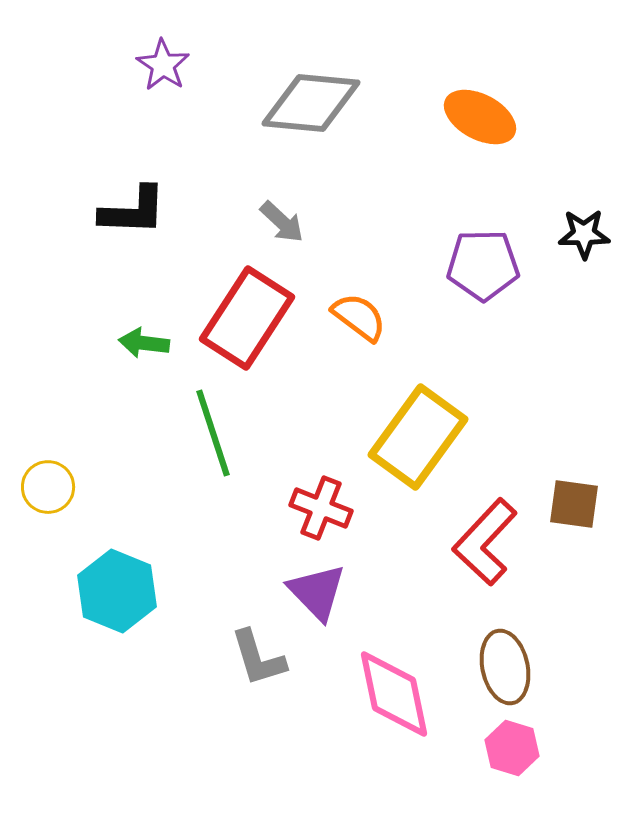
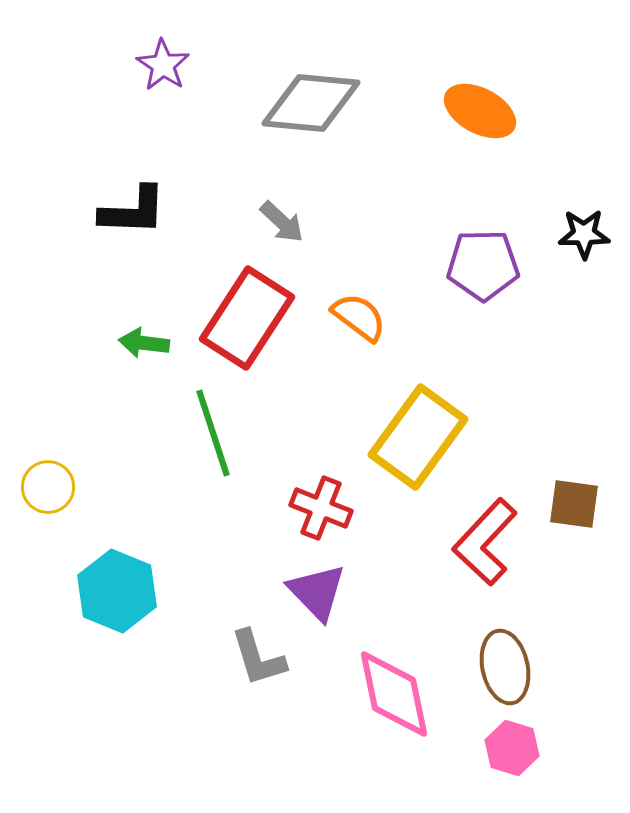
orange ellipse: moved 6 px up
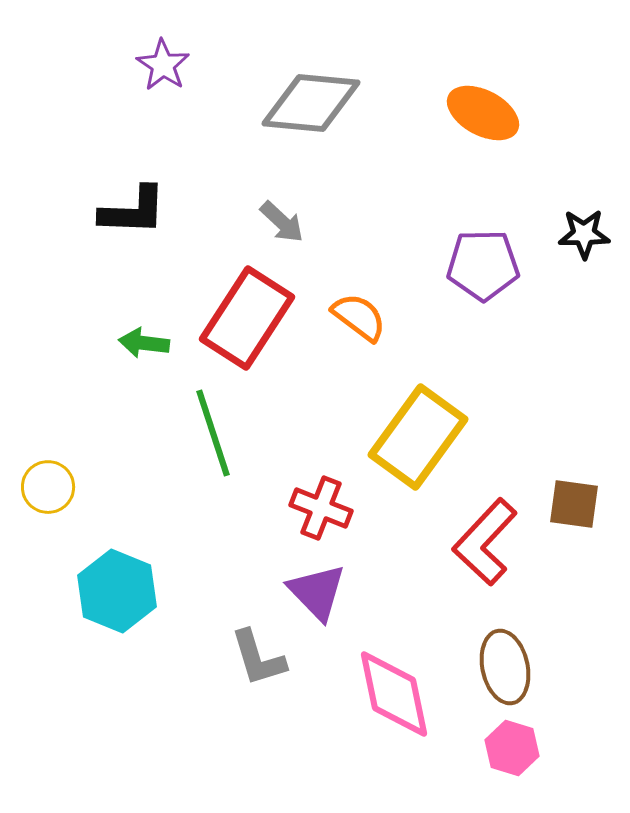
orange ellipse: moved 3 px right, 2 px down
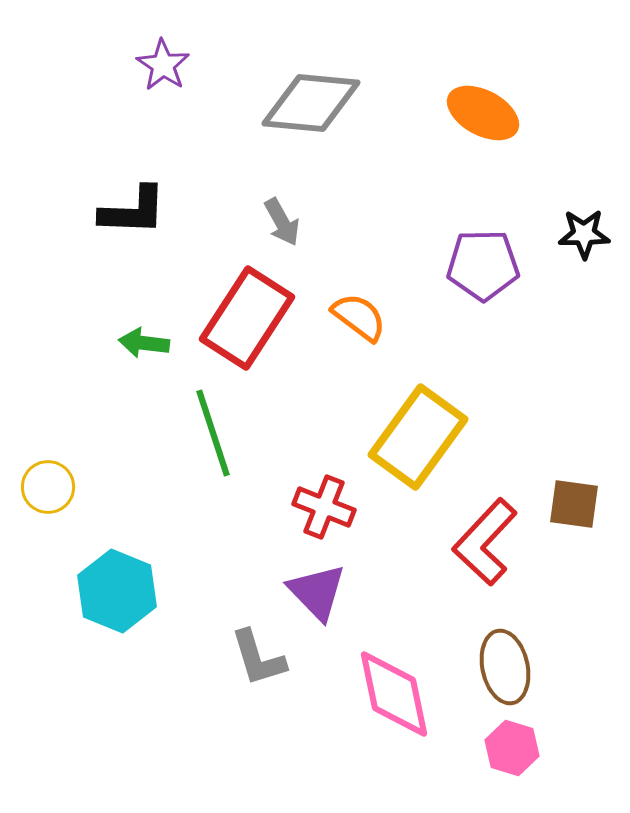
gray arrow: rotated 18 degrees clockwise
red cross: moved 3 px right, 1 px up
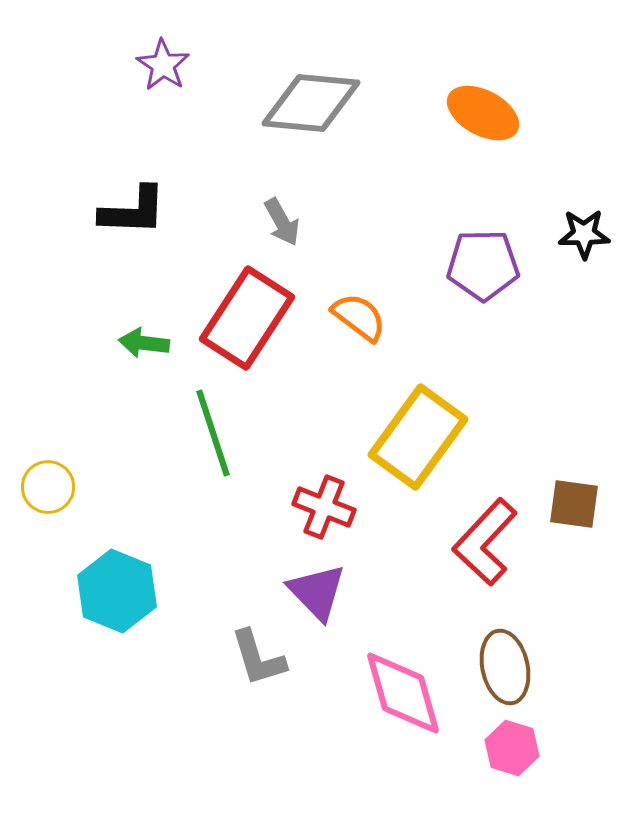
pink diamond: moved 9 px right, 1 px up; rotated 4 degrees counterclockwise
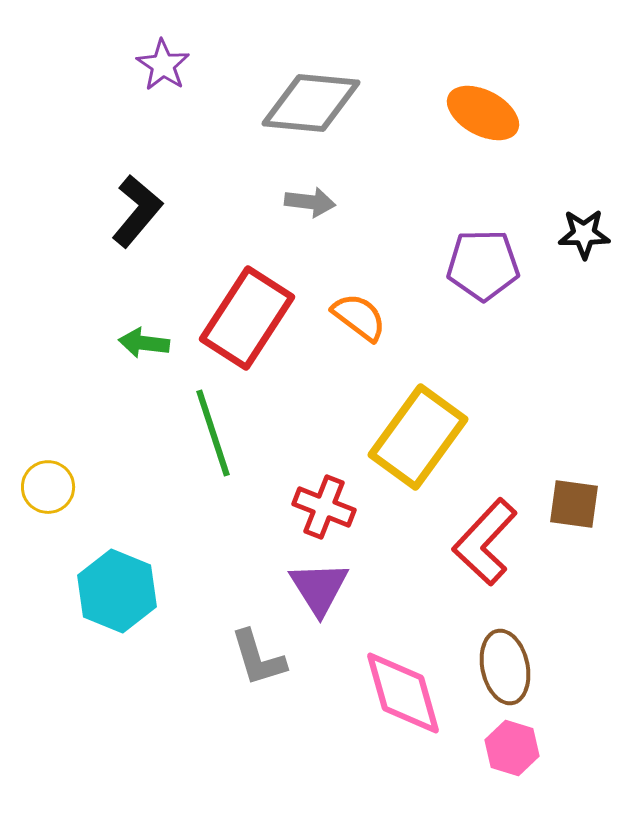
black L-shape: moved 4 px right; rotated 52 degrees counterclockwise
gray arrow: moved 28 px right, 20 px up; rotated 54 degrees counterclockwise
purple triangle: moved 2 px right, 4 px up; rotated 12 degrees clockwise
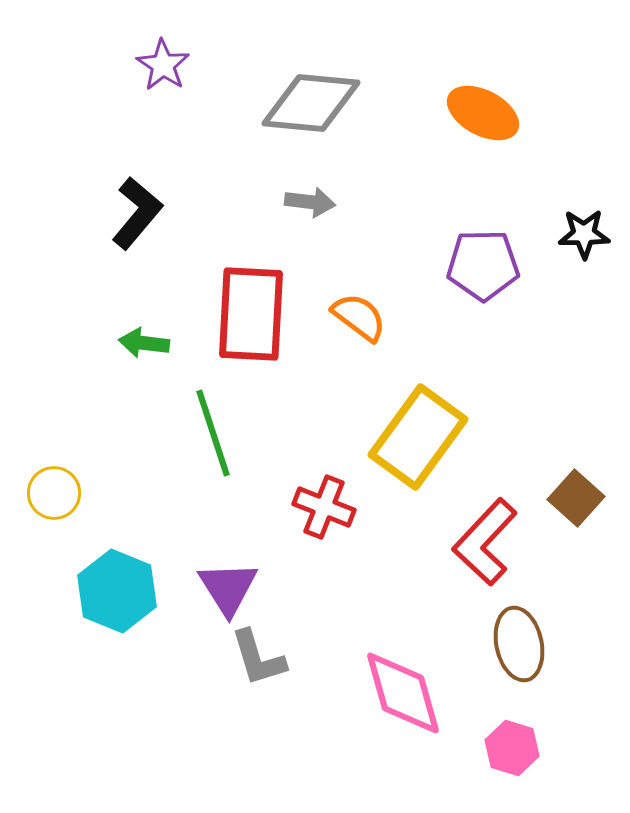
black L-shape: moved 2 px down
red rectangle: moved 4 px right, 4 px up; rotated 30 degrees counterclockwise
yellow circle: moved 6 px right, 6 px down
brown square: moved 2 px right, 6 px up; rotated 34 degrees clockwise
purple triangle: moved 91 px left
brown ellipse: moved 14 px right, 23 px up
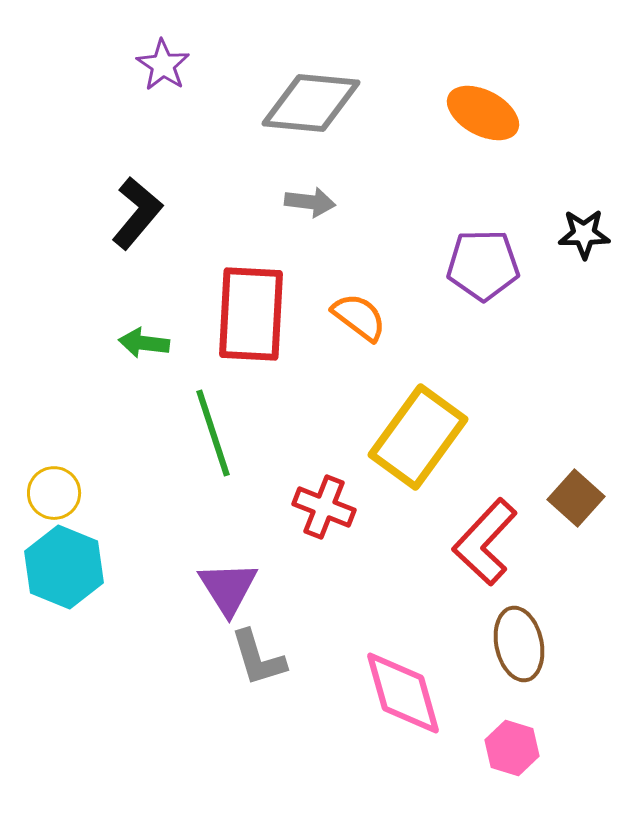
cyan hexagon: moved 53 px left, 24 px up
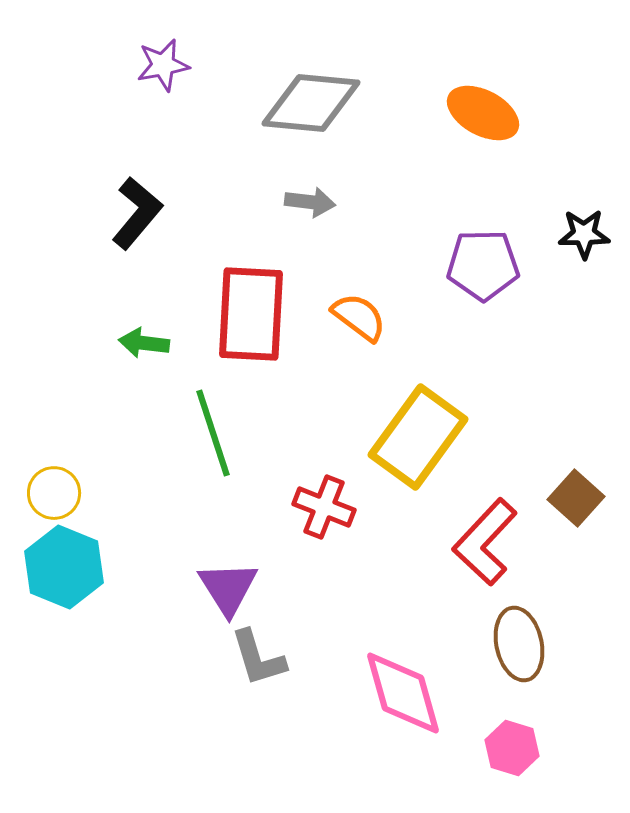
purple star: rotated 28 degrees clockwise
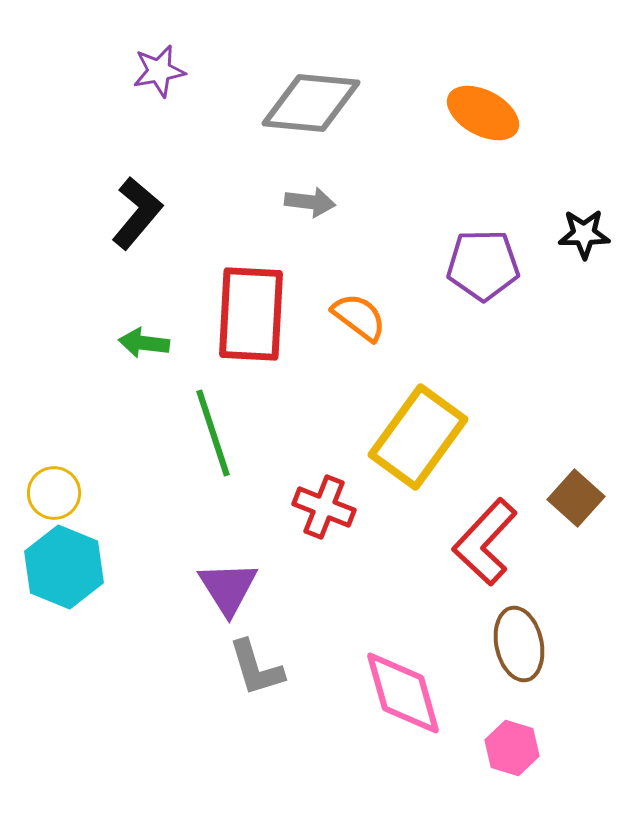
purple star: moved 4 px left, 6 px down
gray L-shape: moved 2 px left, 10 px down
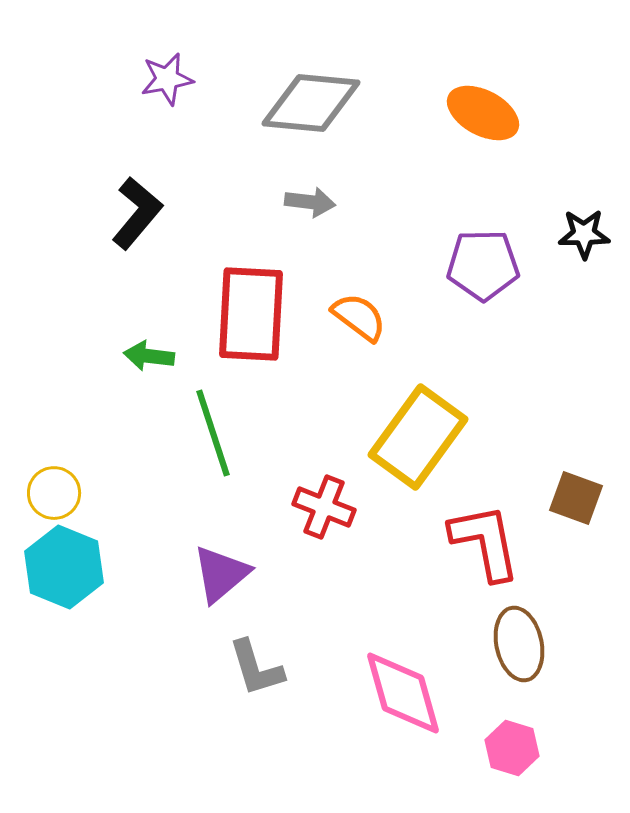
purple star: moved 8 px right, 8 px down
green arrow: moved 5 px right, 13 px down
brown square: rotated 22 degrees counterclockwise
red L-shape: rotated 126 degrees clockwise
purple triangle: moved 7 px left, 14 px up; rotated 22 degrees clockwise
